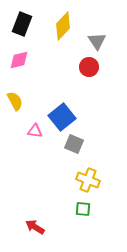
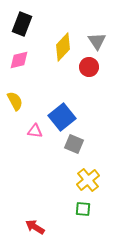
yellow diamond: moved 21 px down
yellow cross: rotated 30 degrees clockwise
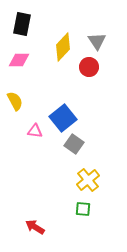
black rectangle: rotated 10 degrees counterclockwise
pink diamond: rotated 15 degrees clockwise
blue square: moved 1 px right, 1 px down
gray square: rotated 12 degrees clockwise
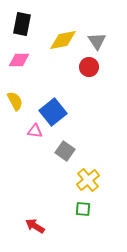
yellow diamond: moved 7 px up; rotated 36 degrees clockwise
blue square: moved 10 px left, 6 px up
gray square: moved 9 px left, 7 px down
red arrow: moved 1 px up
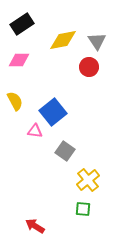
black rectangle: rotated 45 degrees clockwise
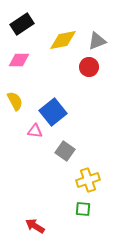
gray triangle: rotated 42 degrees clockwise
yellow cross: rotated 20 degrees clockwise
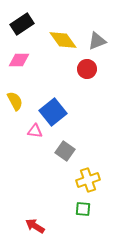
yellow diamond: rotated 64 degrees clockwise
red circle: moved 2 px left, 2 px down
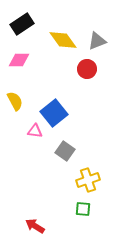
blue square: moved 1 px right, 1 px down
